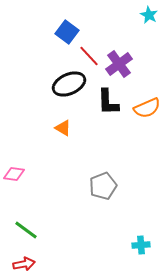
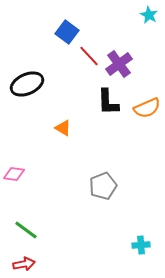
black ellipse: moved 42 px left
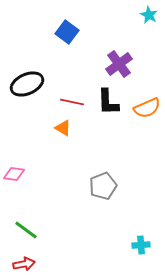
red line: moved 17 px left, 46 px down; rotated 35 degrees counterclockwise
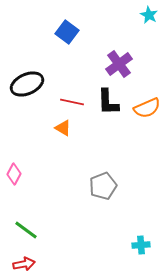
pink diamond: rotated 70 degrees counterclockwise
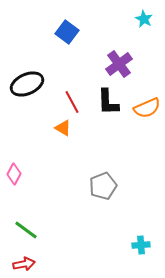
cyan star: moved 5 px left, 4 px down
red line: rotated 50 degrees clockwise
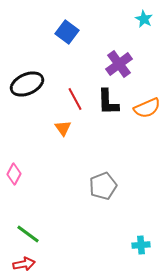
red line: moved 3 px right, 3 px up
orange triangle: rotated 24 degrees clockwise
green line: moved 2 px right, 4 px down
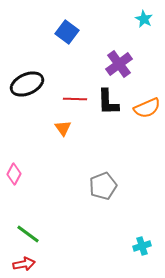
red line: rotated 60 degrees counterclockwise
cyan cross: moved 1 px right, 1 px down; rotated 12 degrees counterclockwise
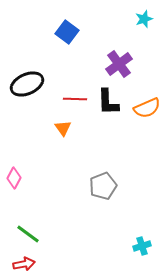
cyan star: rotated 24 degrees clockwise
pink diamond: moved 4 px down
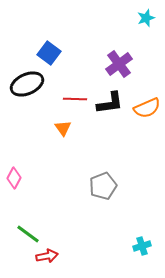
cyan star: moved 2 px right, 1 px up
blue square: moved 18 px left, 21 px down
black L-shape: moved 2 px right, 1 px down; rotated 96 degrees counterclockwise
red arrow: moved 23 px right, 8 px up
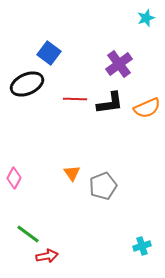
orange triangle: moved 9 px right, 45 px down
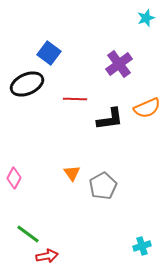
black L-shape: moved 16 px down
gray pentagon: rotated 8 degrees counterclockwise
